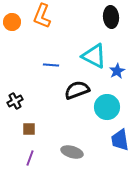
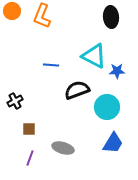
orange circle: moved 11 px up
blue star: rotated 28 degrees clockwise
blue trapezoid: moved 7 px left, 3 px down; rotated 140 degrees counterclockwise
gray ellipse: moved 9 px left, 4 px up
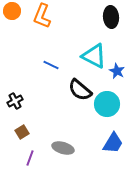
blue line: rotated 21 degrees clockwise
blue star: rotated 28 degrees clockwise
black semicircle: moved 3 px right; rotated 120 degrees counterclockwise
cyan circle: moved 3 px up
brown square: moved 7 px left, 3 px down; rotated 32 degrees counterclockwise
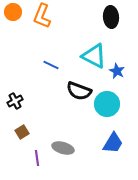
orange circle: moved 1 px right, 1 px down
black semicircle: moved 1 px left, 1 px down; rotated 20 degrees counterclockwise
purple line: moved 7 px right; rotated 28 degrees counterclockwise
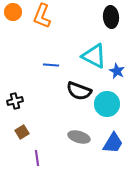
blue line: rotated 21 degrees counterclockwise
black cross: rotated 14 degrees clockwise
gray ellipse: moved 16 px right, 11 px up
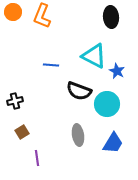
gray ellipse: moved 1 px left, 2 px up; rotated 65 degrees clockwise
